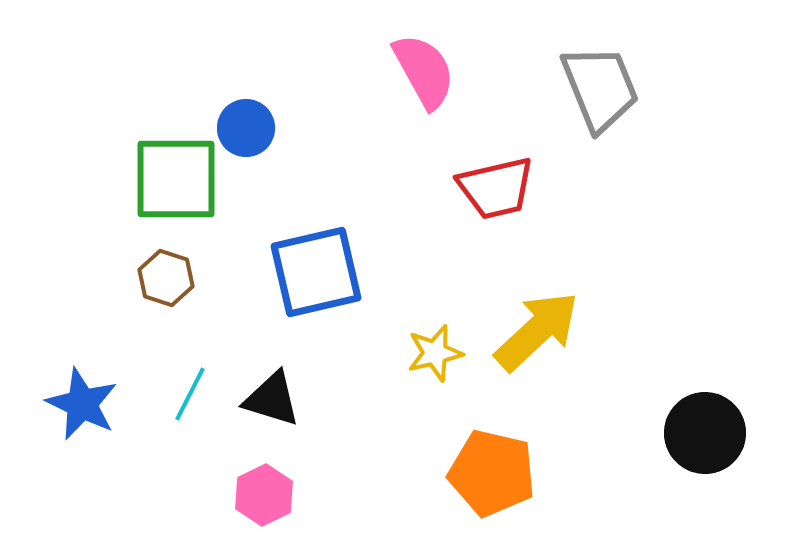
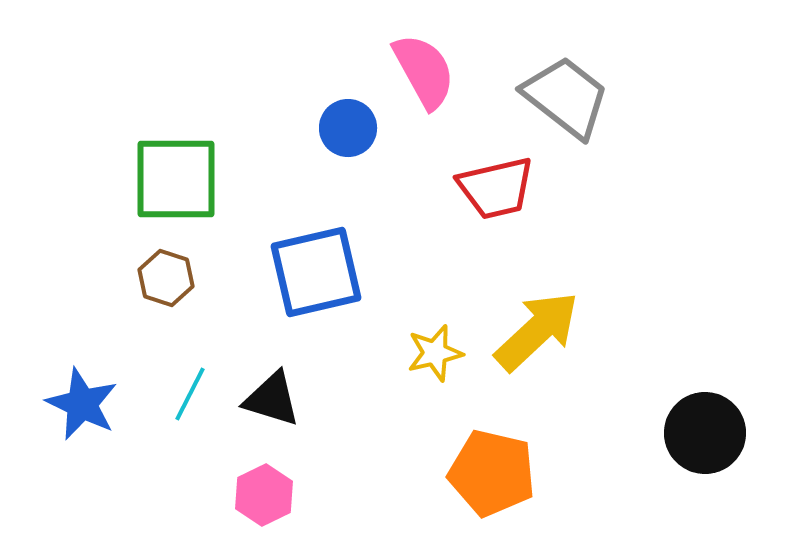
gray trapezoid: moved 34 px left, 9 px down; rotated 30 degrees counterclockwise
blue circle: moved 102 px right
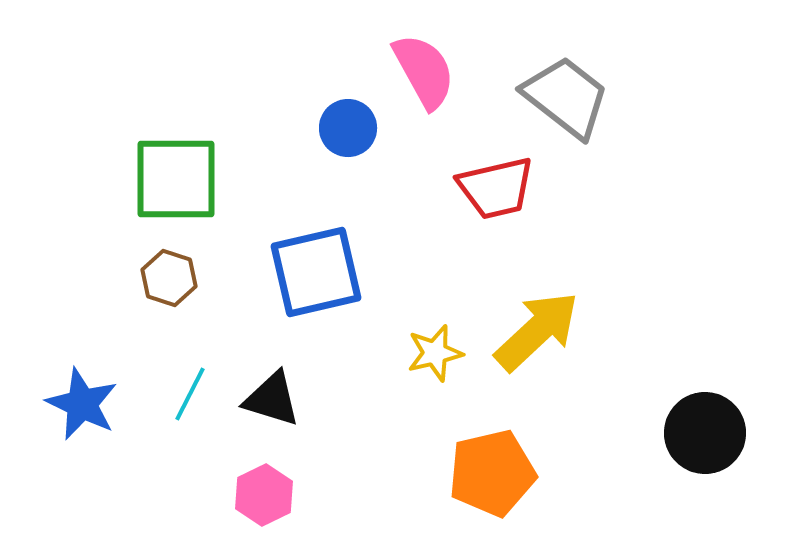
brown hexagon: moved 3 px right
orange pentagon: rotated 26 degrees counterclockwise
